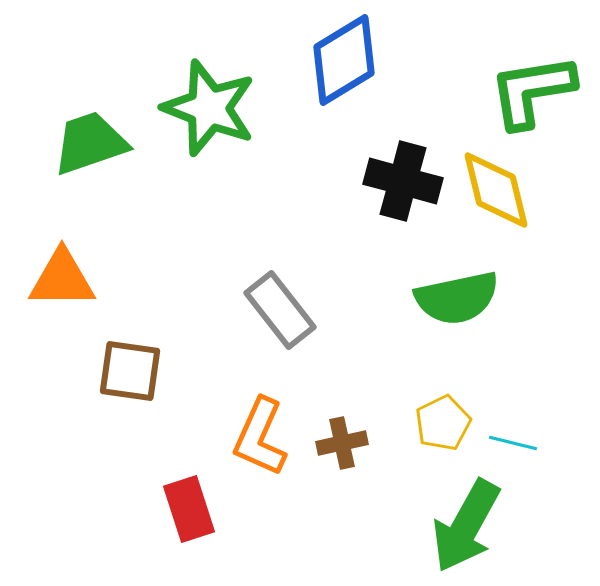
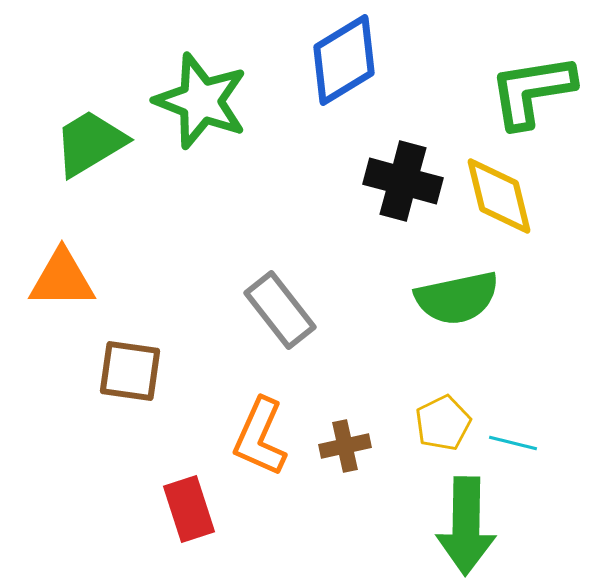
green star: moved 8 px left, 7 px up
green trapezoid: rotated 12 degrees counterclockwise
yellow diamond: moved 3 px right, 6 px down
brown cross: moved 3 px right, 3 px down
green arrow: rotated 28 degrees counterclockwise
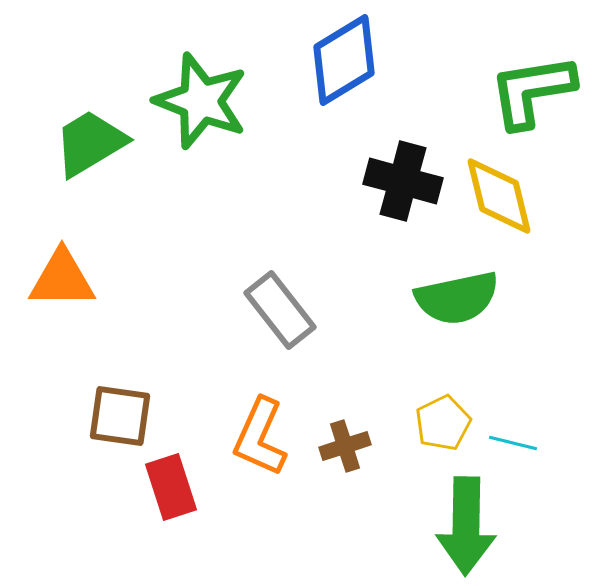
brown square: moved 10 px left, 45 px down
brown cross: rotated 6 degrees counterclockwise
red rectangle: moved 18 px left, 22 px up
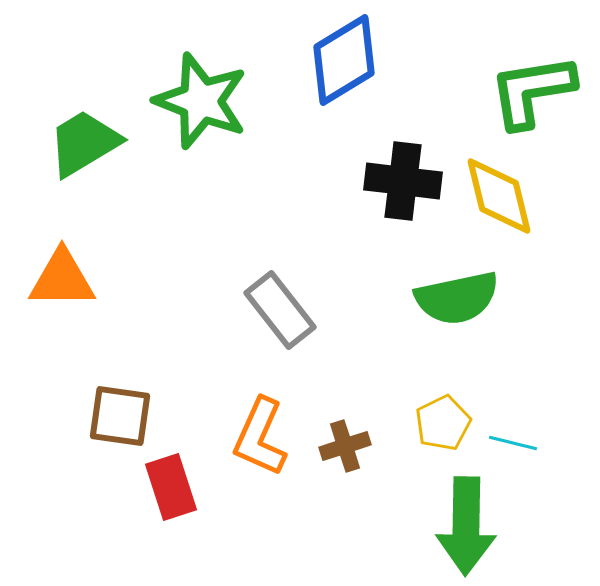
green trapezoid: moved 6 px left
black cross: rotated 8 degrees counterclockwise
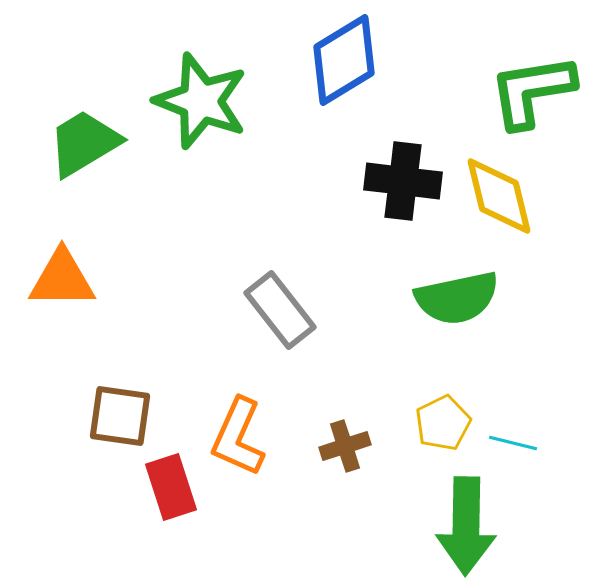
orange L-shape: moved 22 px left
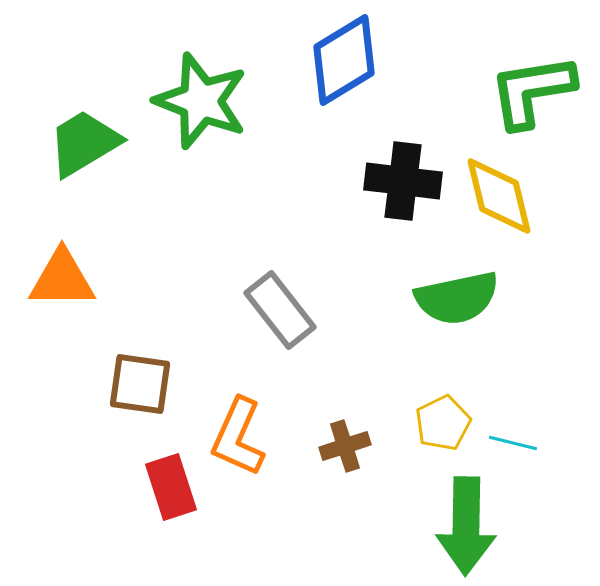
brown square: moved 20 px right, 32 px up
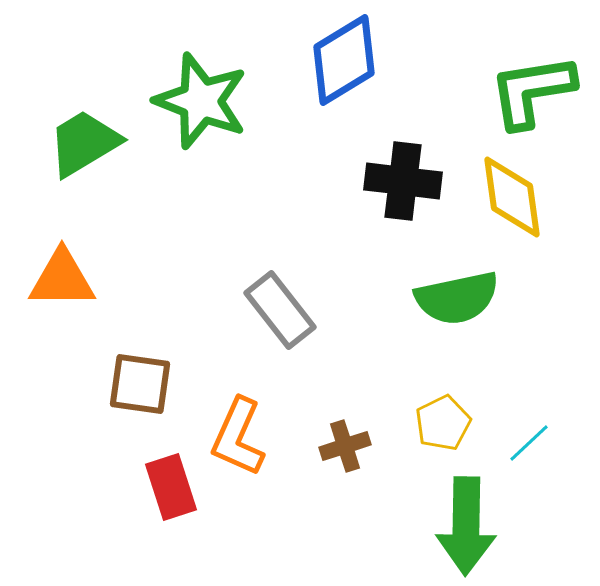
yellow diamond: moved 13 px right, 1 px down; rotated 6 degrees clockwise
cyan line: moved 16 px right; rotated 57 degrees counterclockwise
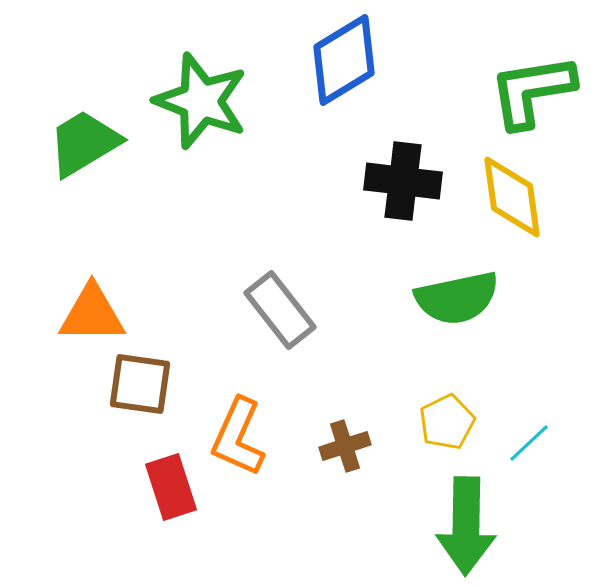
orange triangle: moved 30 px right, 35 px down
yellow pentagon: moved 4 px right, 1 px up
